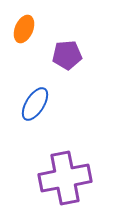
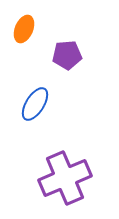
purple cross: rotated 12 degrees counterclockwise
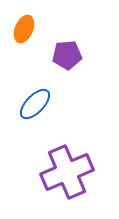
blue ellipse: rotated 12 degrees clockwise
purple cross: moved 2 px right, 6 px up
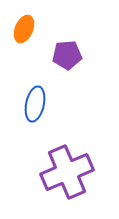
blue ellipse: rotated 32 degrees counterclockwise
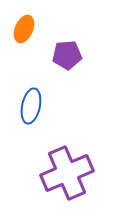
blue ellipse: moved 4 px left, 2 px down
purple cross: moved 1 px down
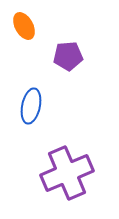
orange ellipse: moved 3 px up; rotated 52 degrees counterclockwise
purple pentagon: moved 1 px right, 1 px down
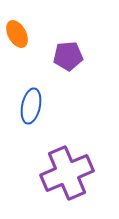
orange ellipse: moved 7 px left, 8 px down
